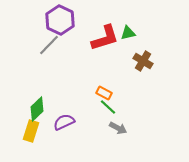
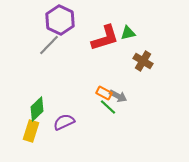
gray arrow: moved 32 px up
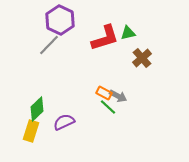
brown cross: moved 1 px left, 3 px up; rotated 18 degrees clockwise
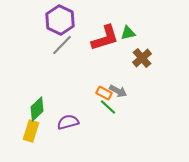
gray line: moved 13 px right
gray arrow: moved 5 px up
purple semicircle: moved 4 px right; rotated 10 degrees clockwise
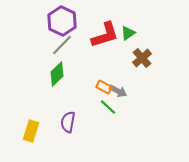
purple hexagon: moved 2 px right, 1 px down
green triangle: rotated 21 degrees counterclockwise
red L-shape: moved 3 px up
orange rectangle: moved 6 px up
green diamond: moved 20 px right, 35 px up
purple semicircle: rotated 65 degrees counterclockwise
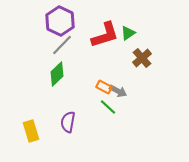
purple hexagon: moved 2 px left
yellow rectangle: rotated 35 degrees counterclockwise
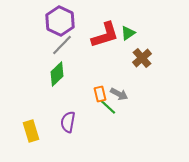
orange rectangle: moved 4 px left, 7 px down; rotated 49 degrees clockwise
gray arrow: moved 1 px right, 3 px down
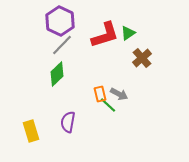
green line: moved 2 px up
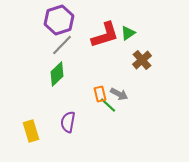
purple hexagon: moved 1 px left, 1 px up; rotated 16 degrees clockwise
brown cross: moved 2 px down
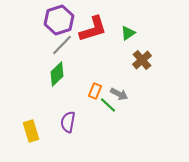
red L-shape: moved 12 px left, 6 px up
orange rectangle: moved 5 px left, 3 px up; rotated 35 degrees clockwise
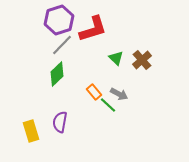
green triangle: moved 12 px left, 25 px down; rotated 42 degrees counterclockwise
orange rectangle: moved 1 px left, 1 px down; rotated 63 degrees counterclockwise
purple semicircle: moved 8 px left
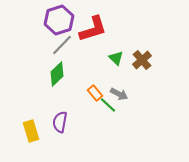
orange rectangle: moved 1 px right, 1 px down
